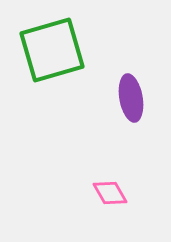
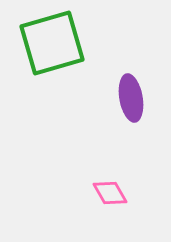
green square: moved 7 px up
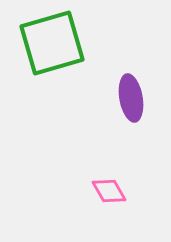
pink diamond: moved 1 px left, 2 px up
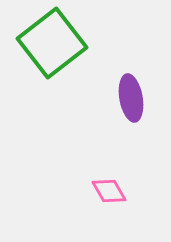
green square: rotated 22 degrees counterclockwise
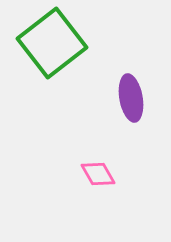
pink diamond: moved 11 px left, 17 px up
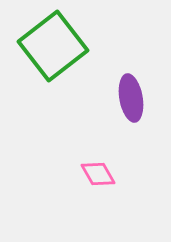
green square: moved 1 px right, 3 px down
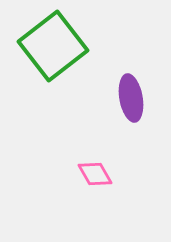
pink diamond: moved 3 px left
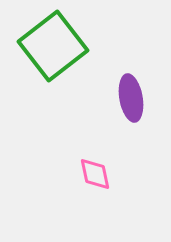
pink diamond: rotated 18 degrees clockwise
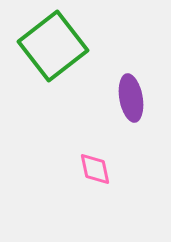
pink diamond: moved 5 px up
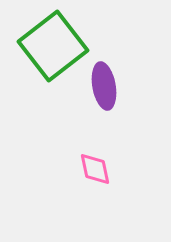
purple ellipse: moved 27 px left, 12 px up
